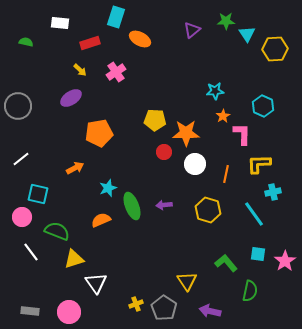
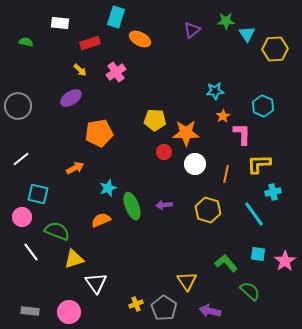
green semicircle at (250, 291): rotated 60 degrees counterclockwise
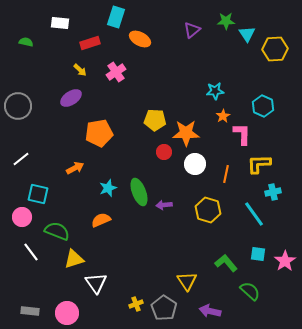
green ellipse at (132, 206): moved 7 px right, 14 px up
pink circle at (69, 312): moved 2 px left, 1 px down
